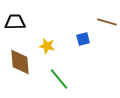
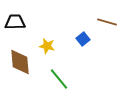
blue square: rotated 24 degrees counterclockwise
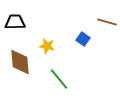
blue square: rotated 16 degrees counterclockwise
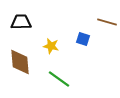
black trapezoid: moved 6 px right
blue square: rotated 16 degrees counterclockwise
yellow star: moved 4 px right
green line: rotated 15 degrees counterclockwise
